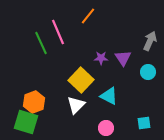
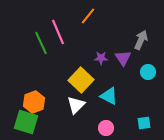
gray arrow: moved 9 px left, 1 px up
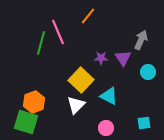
green line: rotated 40 degrees clockwise
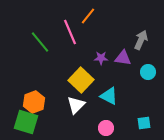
pink line: moved 12 px right
green line: moved 1 px left, 1 px up; rotated 55 degrees counterclockwise
purple triangle: rotated 48 degrees counterclockwise
